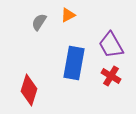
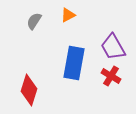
gray semicircle: moved 5 px left, 1 px up
purple trapezoid: moved 2 px right, 2 px down
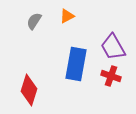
orange triangle: moved 1 px left, 1 px down
blue rectangle: moved 2 px right, 1 px down
red cross: rotated 12 degrees counterclockwise
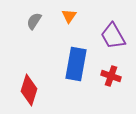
orange triangle: moved 2 px right; rotated 28 degrees counterclockwise
purple trapezoid: moved 11 px up
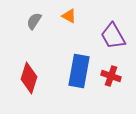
orange triangle: rotated 35 degrees counterclockwise
blue rectangle: moved 3 px right, 7 px down
red diamond: moved 12 px up
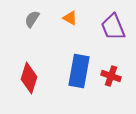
orange triangle: moved 1 px right, 2 px down
gray semicircle: moved 2 px left, 2 px up
purple trapezoid: moved 9 px up; rotated 8 degrees clockwise
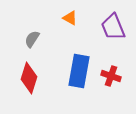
gray semicircle: moved 20 px down
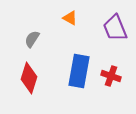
purple trapezoid: moved 2 px right, 1 px down
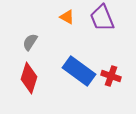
orange triangle: moved 3 px left, 1 px up
purple trapezoid: moved 13 px left, 10 px up
gray semicircle: moved 2 px left, 3 px down
blue rectangle: rotated 64 degrees counterclockwise
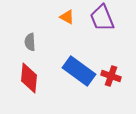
gray semicircle: rotated 36 degrees counterclockwise
red diamond: rotated 12 degrees counterclockwise
